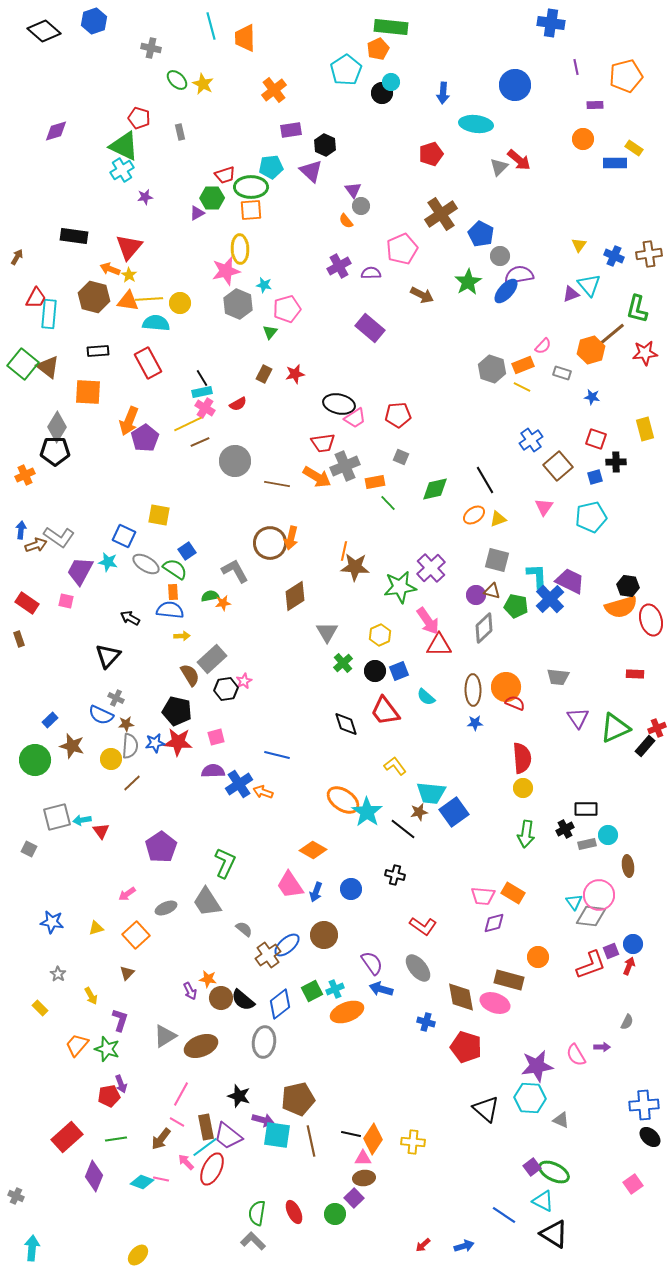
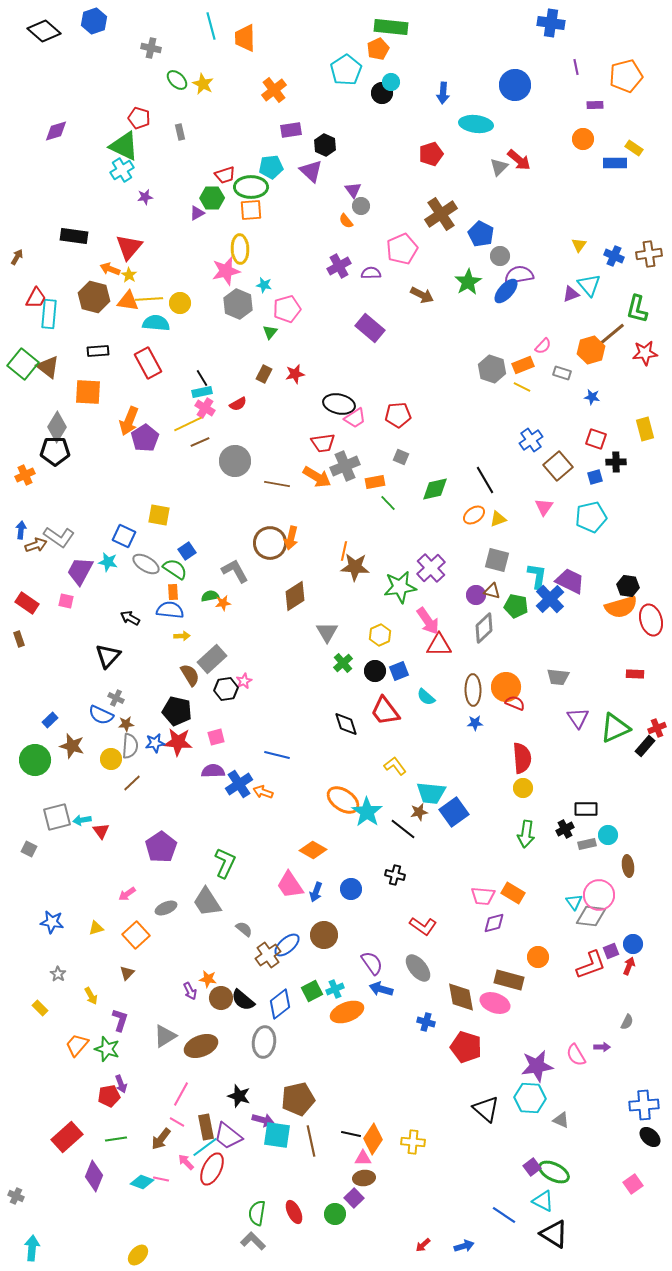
cyan L-shape at (537, 576): rotated 12 degrees clockwise
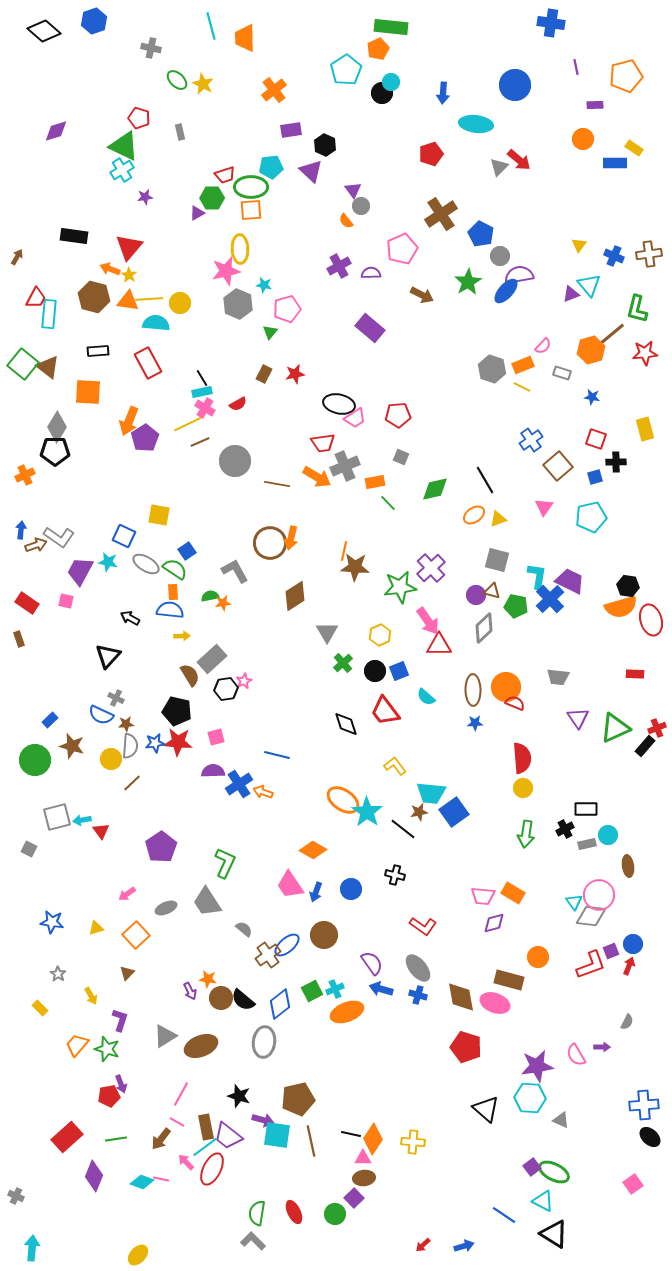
blue cross at (426, 1022): moved 8 px left, 27 px up
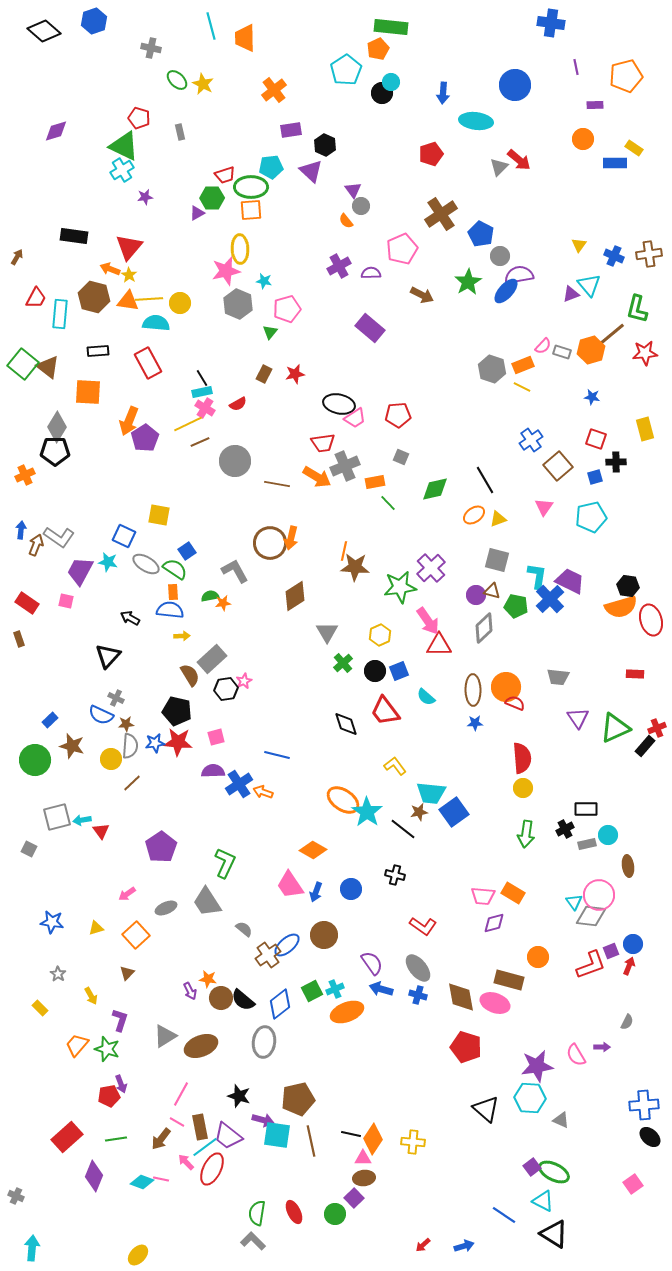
cyan ellipse at (476, 124): moved 3 px up
cyan star at (264, 285): moved 4 px up
cyan rectangle at (49, 314): moved 11 px right
gray rectangle at (562, 373): moved 21 px up
brown arrow at (36, 545): rotated 50 degrees counterclockwise
brown rectangle at (206, 1127): moved 6 px left
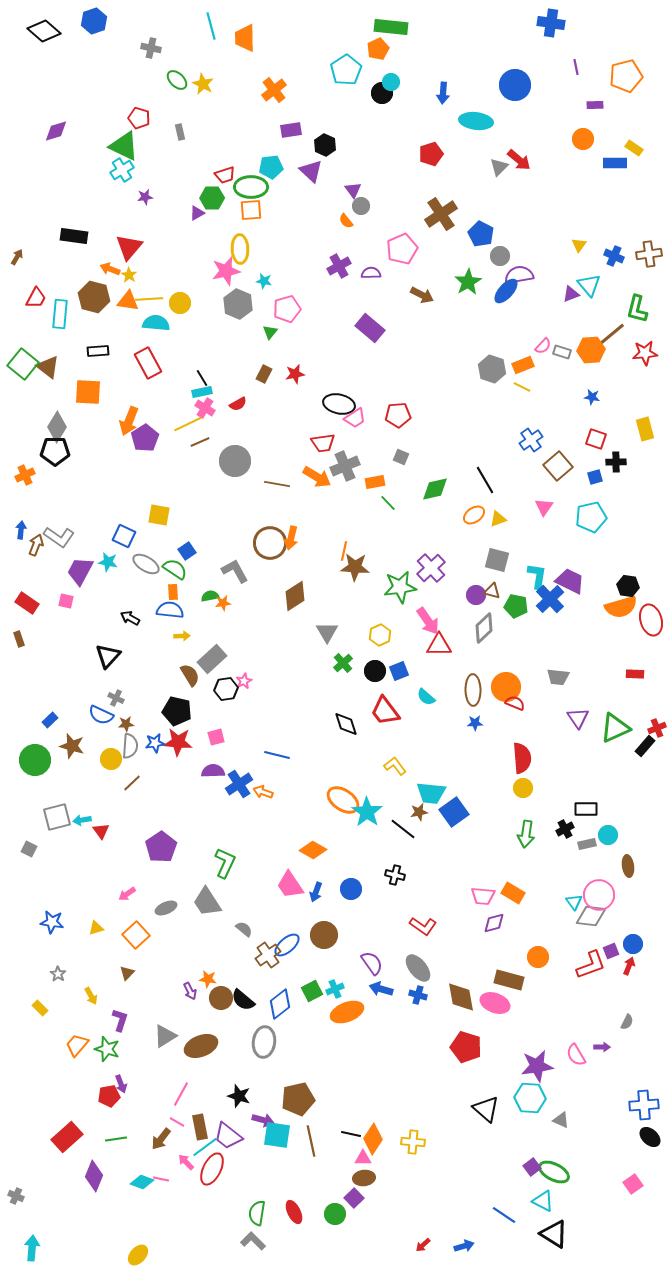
orange hexagon at (591, 350): rotated 12 degrees clockwise
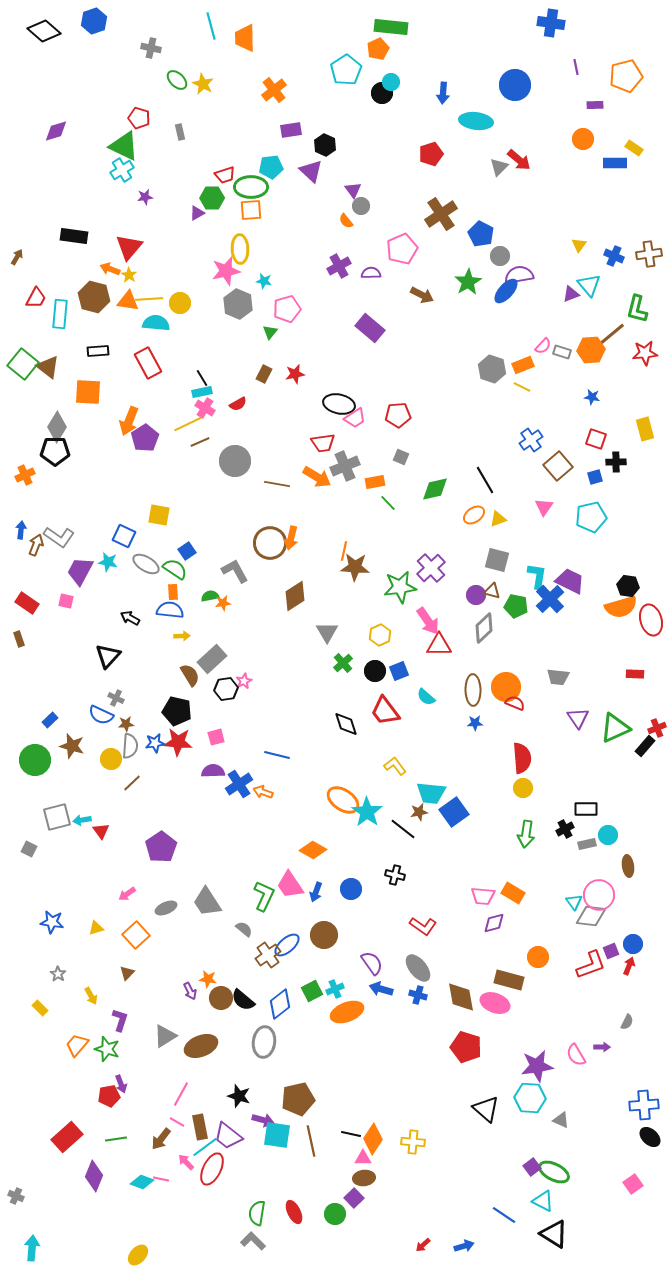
green L-shape at (225, 863): moved 39 px right, 33 px down
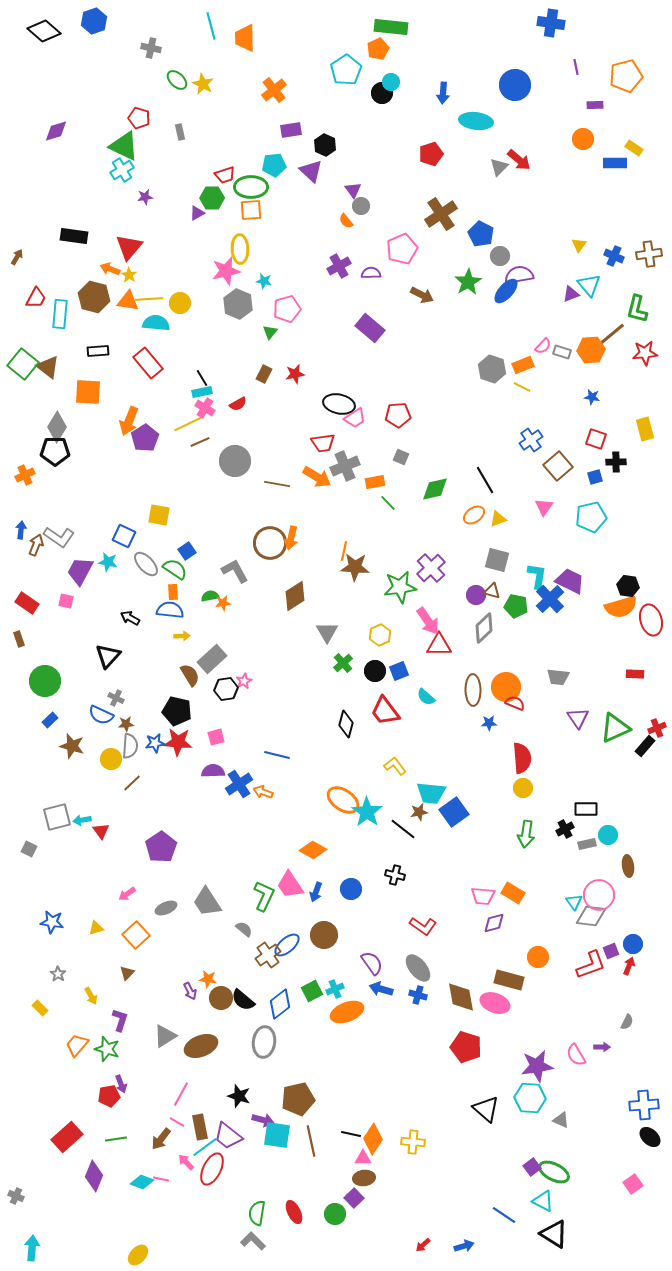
cyan pentagon at (271, 167): moved 3 px right, 2 px up
red rectangle at (148, 363): rotated 12 degrees counterclockwise
gray ellipse at (146, 564): rotated 16 degrees clockwise
blue star at (475, 723): moved 14 px right
black diamond at (346, 724): rotated 32 degrees clockwise
green circle at (35, 760): moved 10 px right, 79 px up
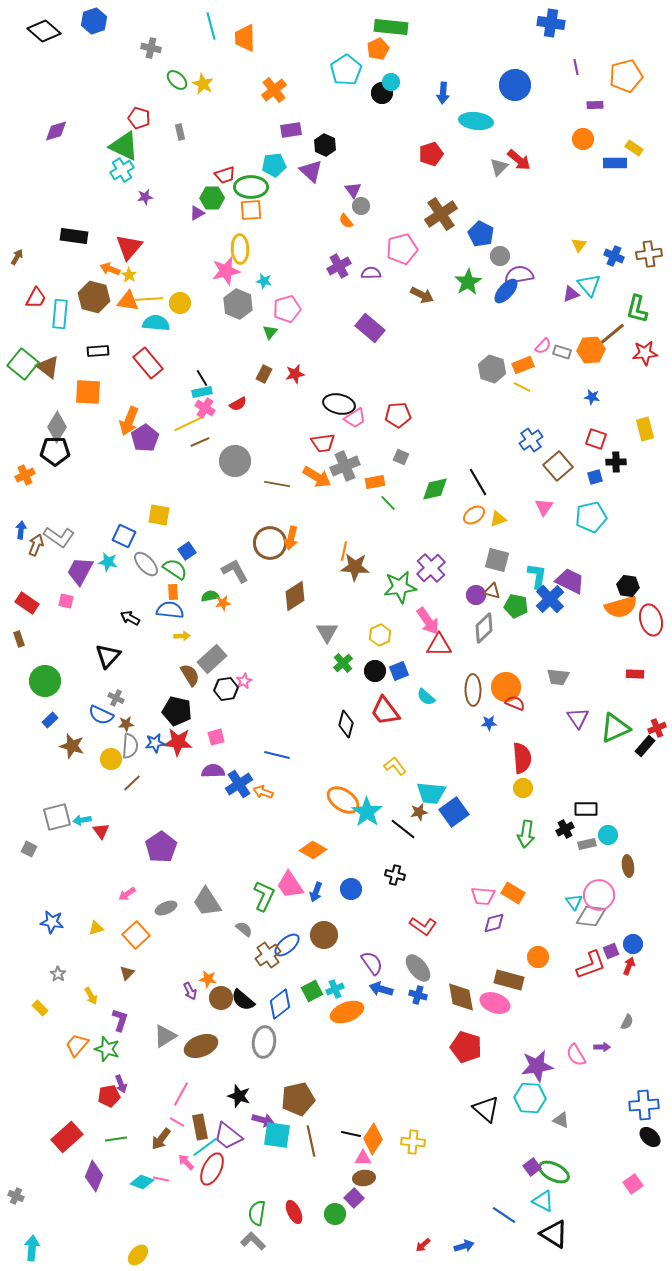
pink pentagon at (402, 249): rotated 8 degrees clockwise
black line at (485, 480): moved 7 px left, 2 px down
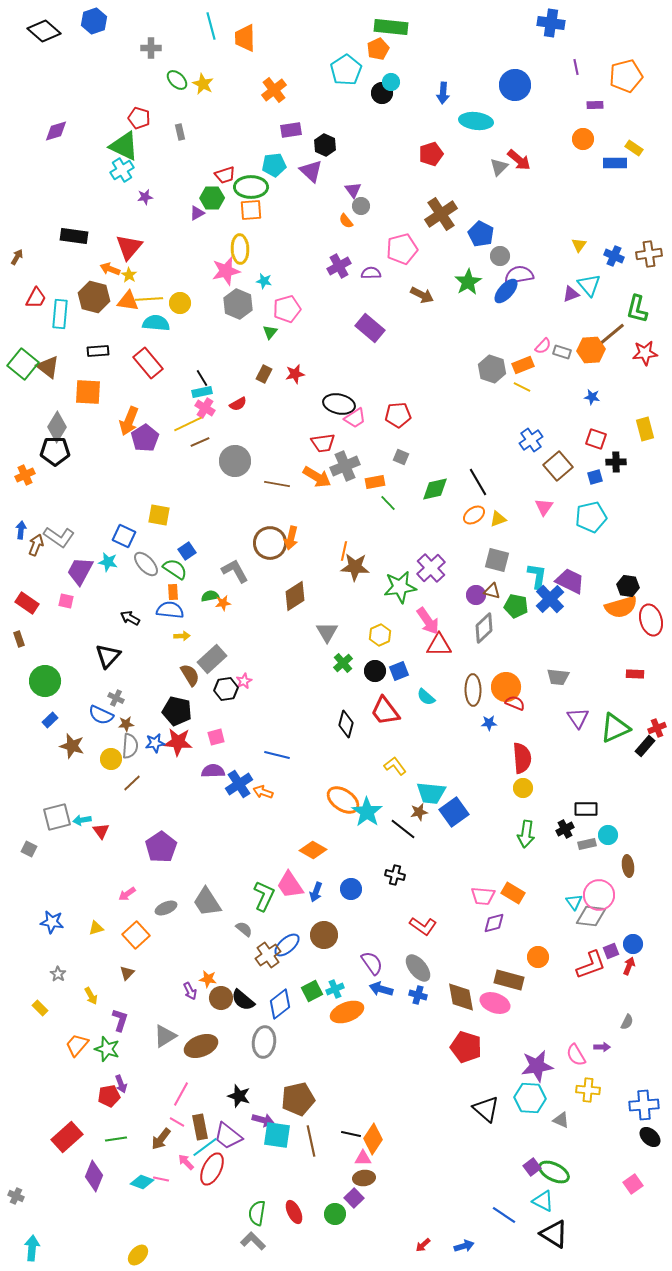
gray cross at (151, 48): rotated 12 degrees counterclockwise
yellow cross at (413, 1142): moved 175 px right, 52 px up
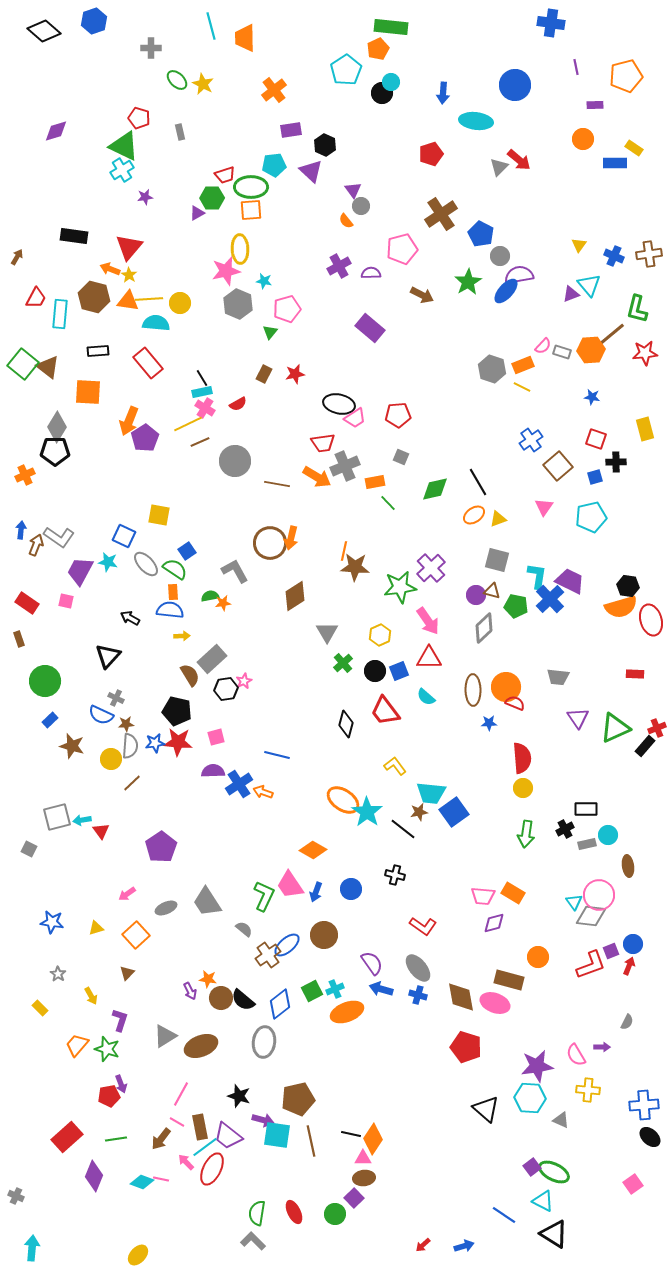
red triangle at (439, 645): moved 10 px left, 13 px down
